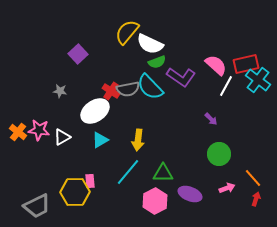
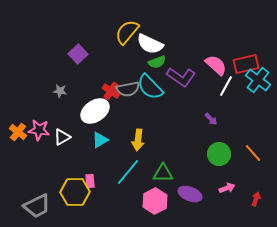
orange line: moved 25 px up
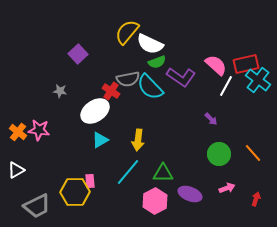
gray semicircle: moved 10 px up
white triangle: moved 46 px left, 33 px down
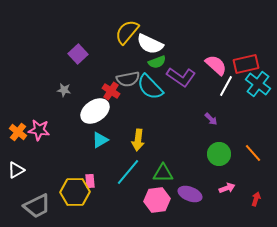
cyan cross: moved 4 px down
gray star: moved 4 px right, 1 px up
pink hexagon: moved 2 px right, 1 px up; rotated 20 degrees clockwise
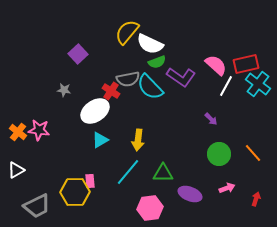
pink hexagon: moved 7 px left, 8 px down
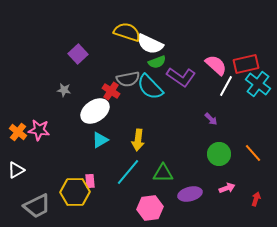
yellow semicircle: rotated 68 degrees clockwise
purple ellipse: rotated 35 degrees counterclockwise
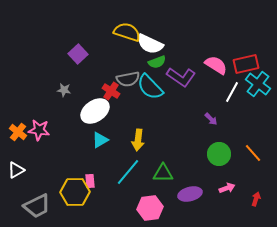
pink semicircle: rotated 10 degrees counterclockwise
white line: moved 6 px right, 6 px down
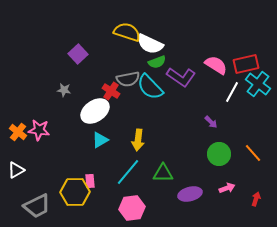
purple arrow: moved 3 px down
pink hexagon: moved 18 px left
